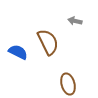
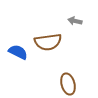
brown semicircle: rotated 108 degrees clockwise
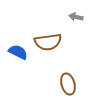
gray arrow: moved 1 px right, 4 px up
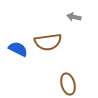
gray arrow: moved 2 px left
blue semicircle: moved 3 px up
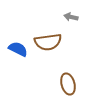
gray arrow: moved 3 px left
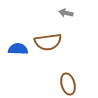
gray arrow: moved 5 px left, 4 px up
blue semicircle: rotated 24 degrees counterclockwise
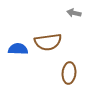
gray arrow: moved 8 px right
brown ellipse: moved 1 px right, 11 px up; rotated 20 degrees clockwise
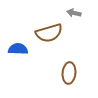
brown semicircle: moved 1 px right, 9 px up; rotated 8 degrees counterclockwise
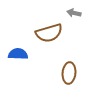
blue semicircle: moved 5 px down
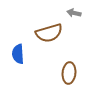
blue semicircle: rotated 96 degrees counterclockwise
